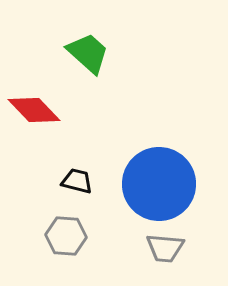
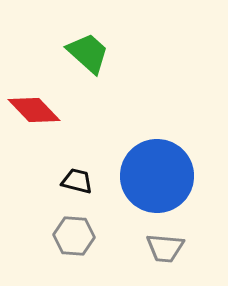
blue circle: moved 2 px left, 8 px up
gray hexagon: moved 8 px right
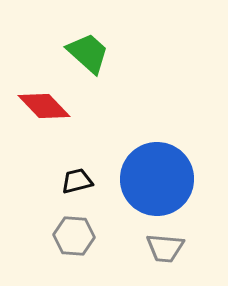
red diamond: moved 10 px right, 4 px up
blue circle: moved 3 px down
black trapezoid: rotated 28 degrees counterclockwise
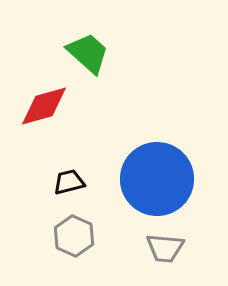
red diamond: rotated 62 degrees counterclockwise
black trapezoid: moved 8 px left, 1 px down
gray hexagon: rotated 21 degrees clockwise
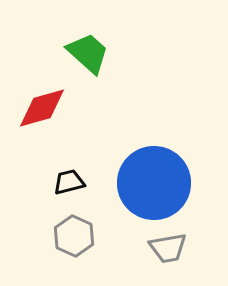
red diamond: moved 2 px left, 2 px down
blue circle: moved 3 px left, 4 px down
gray trapezoid: moved 3 px right; rotated 15 degrees counterclockwise
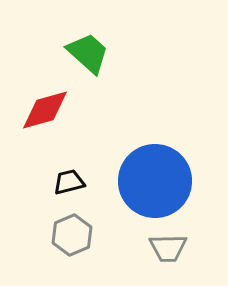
red diamond: moved 3 px right, 2 px down
blue circle: moved 1 px right, 2 px up
gray hexagon: moved 2 px left, 1 px up; rotated 12 degrees clockwise
gray trapezoid: rotated 9 degrees clockwise
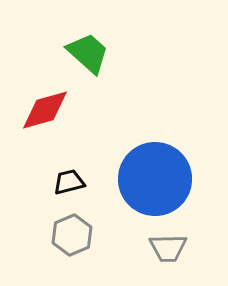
blue circle: moved 2 px up
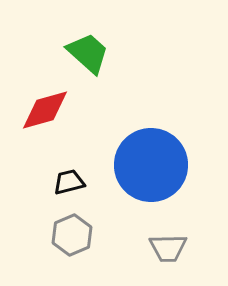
blue circle: moved 4 px left, 14 px up
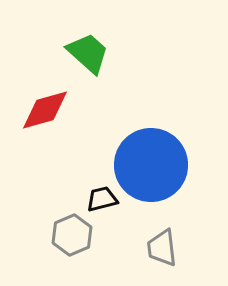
black trapezoid: moved 33 px right, 17 px down
gray trapezoid: moved 6 px left; rotated 84 degrees clockwise
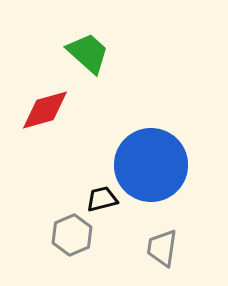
gray trapezoid: rotated 15 degrees clockwise
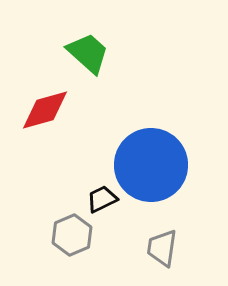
black trapezoid: rotated 12 degrees counterclockwise
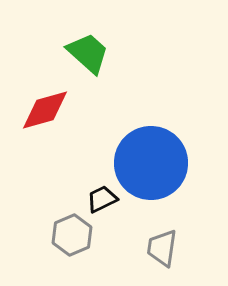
blue circle: moved 2 px up
